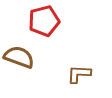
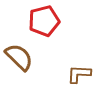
brown semicircle: rotated 24 degrees clockwise
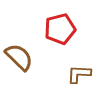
red pentagon: moved 16 px right, 8 px down
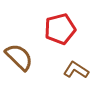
brown L-shape: moved 3 px left, 4 px up; rotated 30 degrees clockwise
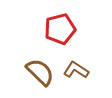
brown semicircle: moved 21 px right, 15 px down
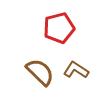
red pentagon: moved 1 px left, 1 px up
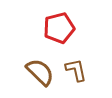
brown L-shape: rotated 45 degrees clockwise
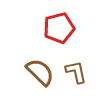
brown L-shape: moved 2 px down
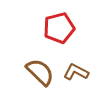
brown L-shape: rotated 50 degrees counterclockwise
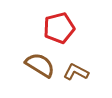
brown semicircle: moved 7 px up; rotated 12 degrees counterclockwise
